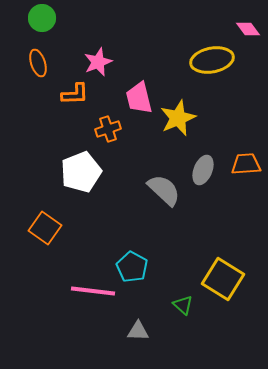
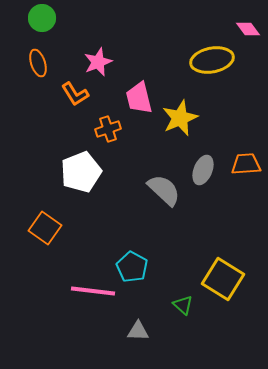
orange L-shape: rotated 60 degrees clockwise
yellow star: moved 2 px right
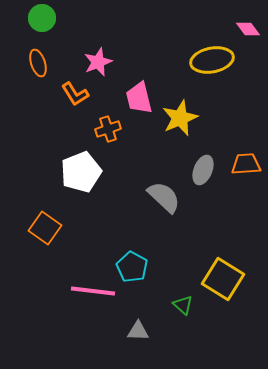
gray semicircle: moved 7 px down
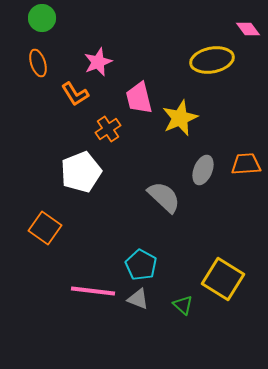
orange cross: rotated 15 degrees counterclockwise
cyan pentagon: moved 9 px right, 2 px up
gray triangle: moved 32 px up; rotated 20 degrees clockwise
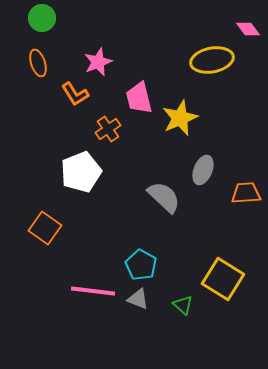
orange trapezoid: moved 29 px down
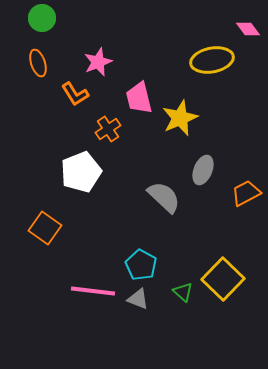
orange trapezoid: rotated 24 degrees counterclockwise
yellow square: rotated 12 degrees clockwise
green triangle: moved 13 px up
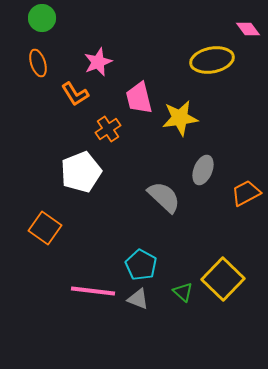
yellow star: rotated 15 degrees clockwise
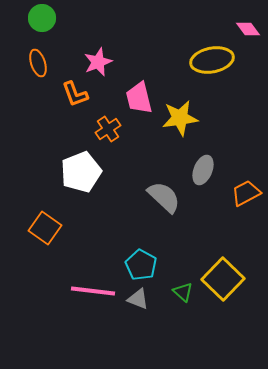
orange L-shape: rotated 12 degrees clockwise
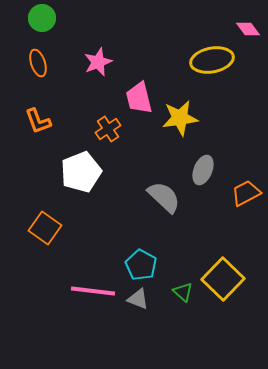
orange L-shape: moved 37 px left, 27 px down
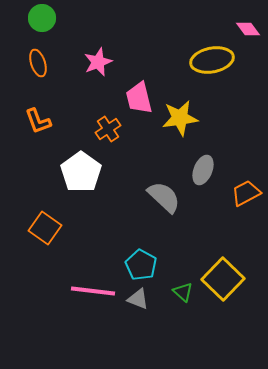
white pentagon: rotated 15 degrees counterclockwise
